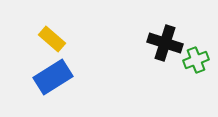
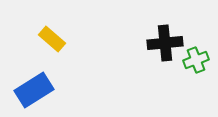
black cross: rotated 24 degrees counterclockwise
blue rectangle: moved 19 px left, 13 px down
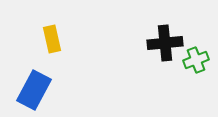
yellow rectangle: rotated 36 degrees clockwise
blue rectangle: rotated 30 degrees counterclockwise
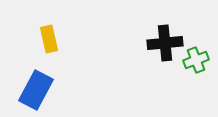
yellow rectangle: moved 3 px left
blue rectangle: moved 2 px right
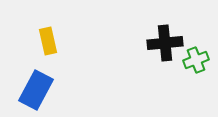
yellow rectangle: moved 1 px left, 2 px down
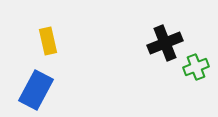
black cross: rotated 16 degrees counterclockwise
green cross: moved 7 px down
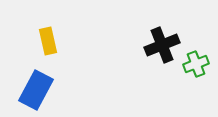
black cross: moved 3 px left, 2 px down
green cross: moved 3 px up
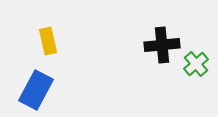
black cross: rotated 16 degrees clockwise
green cross: rotated 20 degrees counterclockwise
